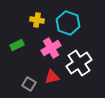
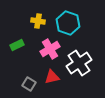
yellow cross: moved 1 px right, 1 px down
pink cross: moved 1 px left, 1 px down
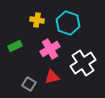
yellow cross: moved 1 px left, 1 px up
green rectangle: moved 2 px left, 1 px down
white cross: moved 4 px right
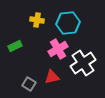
cyan hexagon: rotated 25 degrees counterclockwise
pink cross: moved 8 px right
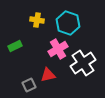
cyan hexagon: rotated 25 degrees clockwise
red triangle: moved 4 px left, 2 px up
gray square: moved 1 px down; rotated 32 degrees clockwise
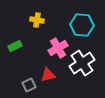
cyan hexagon: moved 14 px right, 2 px down; rotated 15 degrees counterclockwise
pink cross: moved 1 px up
white cross: moved 1 px left
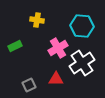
cyan hexagon: moved 1 px down
red triangle: moved 8 px right, 4 px down; rotated 14 degrees clockwise
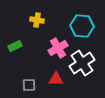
gray square: rotated 24 degrees clockwise
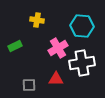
white cross: rotated 25 degrees clockwise
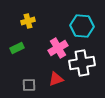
yellow cross: moved 9 px left, 1 px down; rotated 24 degrees counterclockwise
green rectangle: moved 2 px right, 2 px down
red triangle: rotated 21 degrees counterclockwise
